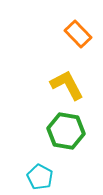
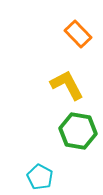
green hexagon: moved 12 px right
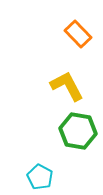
yellow L-shape: moved 1 px down
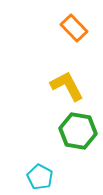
orange rectangle: moved 4 px left, 6 px up
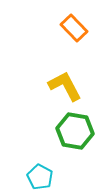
yellow L-shape: moved 2 px left
green hexagon: moved 3 px left
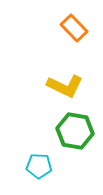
yellow L-shape: rotated 144 degrees clockwise
cyan pentagon: moved 1 px left, 11 px up; rotated 25 degrees counterclockwise
